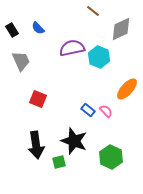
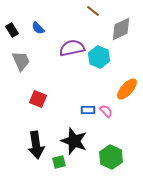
blue rectangle: rotated 40 degrees counterclockwise
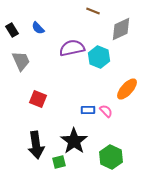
brown line: rotated 16 degrees counterclockwise
black star: rotated 16 degrees clockwise
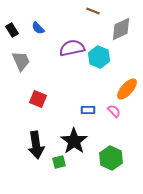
pink semicircle: moved 8 px right
green hexagon: moved 1 px down
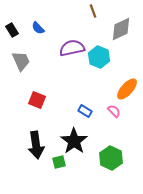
brown line: rotated 48 degrees clockwise
red square: moved 1 px left, 1 px down
blue rectangle: moved 3 px left, 1 px down; rotated 32 degrees clockwise
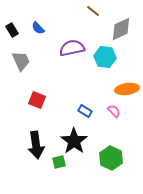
brown line: rotated 32 degrees counterclockwise
cyan hexagon: moved 6 px right; rotated 15 degrees counterclockwise
orange ellipse: rotated 40 degrees clockwise
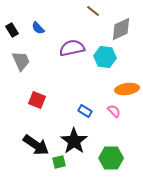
black arrow: rotated 48 degrees counterclockwise
green hexagon: rotated 25 degrees counterclockwise
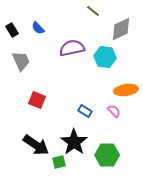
orange ellipse: moved 1 px left, 1 px down
black star: moved 1 px down
green hexagon: moved 4 px left, 3 px up
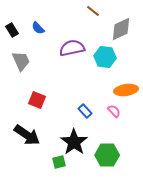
blue rectangle: rotated 16 degrees clockwise
black arrow: moved 9 px left, 10 px up
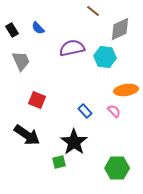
gray diamond: moved 1 px left
green hexagon: moved 10 px right, 13 px down
